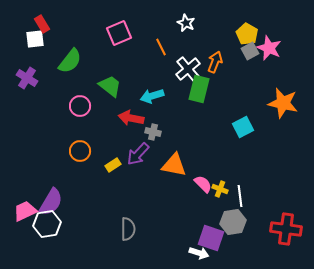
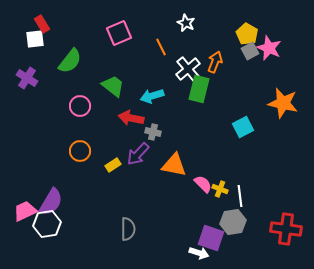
green trapezoid: moved 3 px right
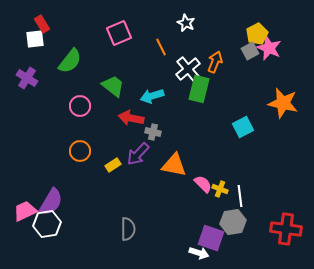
yellow pentagon: moved 10 px right; rotated 15 degrees clockwise
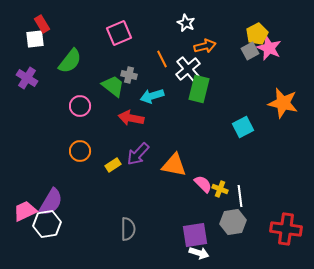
orange line: moved 1 px right, 12 px down
orange arrow: moved 10 px left, 16 px up; rotated 55 degrees clockwise
gray cross: moved 24 px left, 57 px up
purple square: moved 16 px left, 3 px up; rotated 28 degrees counterclockwise
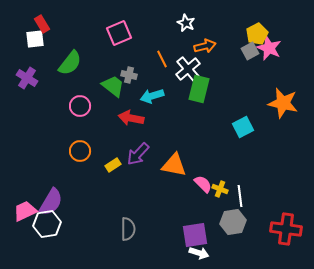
green semicircle: moved 2 px down
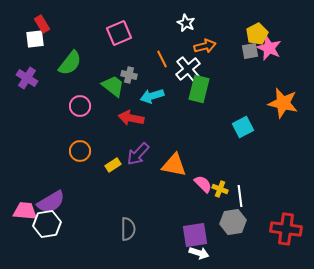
gray square: rotated 18 degrees clockwise
purple semicircle: rotated 28 degrees clockwise
pink trapezoid: rotated 30 degrees clockwise
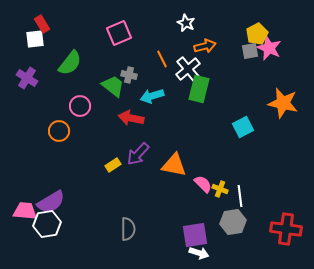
orange circle: moved 21 px left, 20 px up
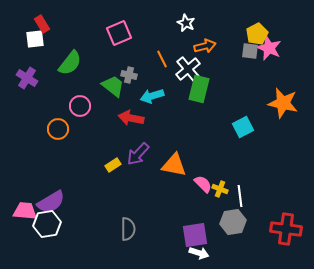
gray square: rotated 18 degrees clockwise
orange circle: moved 1 px left, 2 px up
